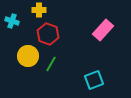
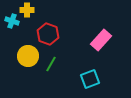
yellow cross: moved 12 px left
pink rectangle: moved 2 px left, 10 px down
cyan square: moved 4 px left, 1 px up
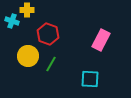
pink rectangle: rotated 15 degrees counterclockwise
cyan square: rotated 24 degrees clockwise
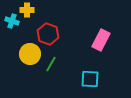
yellow circle: moved 2 px right, 2 px up
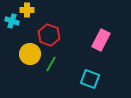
red hexagon: moved 1 px right, 1 px down
cyan square: rotated 18 degrees clockwise
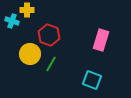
pink rectangle: rotated 10 degrees counterclockwise
cyan square: moved 2 px right, 1 px down
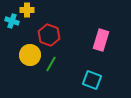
yellow circle: moved 1 px down
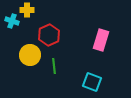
red hexagon: rotated 15 degrees clockwise
green line: moved 3 px right, 2 px down; rotated 35 degrees counterclockwise
cyan square: moved 2 px down
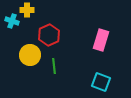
cyan square: moved 9 px right
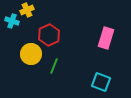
yellow cross: rotated 24 degrees counterclockwise
pink rectangle: moved 5 px right, 2 px up
yellow circle: moved 1 px right, 1 px up
green line: rotated 28 degrees clockwise
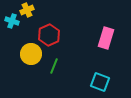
cyan square: moved 1 px left
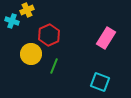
pink rectangle: rotated 15 degrees clockwise
